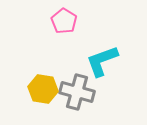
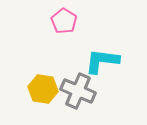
cyan L-shape: rotated 27 degrees clockwise
gray cross: moved 1 px right, 1 px up; rotated 8 degrees clockwise
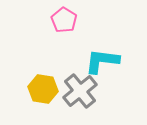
pink pentagon: moved 1 px up
gray cross: moved 2 px right; rotated 28 degrees clockwise
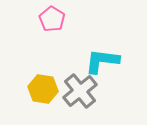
pink pentagon: moved 12 px left, 1 px up
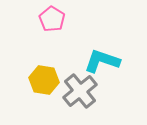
cyan L-shape: rotated 12 degrees clockwise
yellow hexagon: moved 1 px right, 9 px up
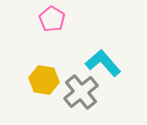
cyan L-shape: moved 1 px right, 2 px down; rotated 30 degrees clockwise
gray cross: moved 1 px right, 1 px down
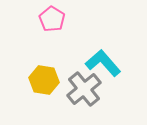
gray cross: moved 3 px right, 3 px up
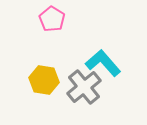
gray cross: moved 2 px up
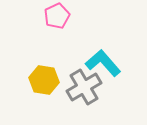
pink pentagon: moved 5 px right, 3 px up; rotated 15 degrees clockwise
gray cross: rotated 8 degrees clockwise
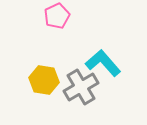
gray cross: moved 3 px left
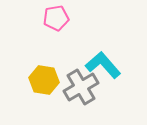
pink pentagon: moved 1 px left, 2 px down; rotated 15 degrees clockwise
cyan L-shape: moved 2 px down
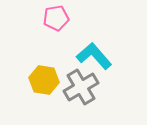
cyan L-shape: moved 9 px left, 9 px up
